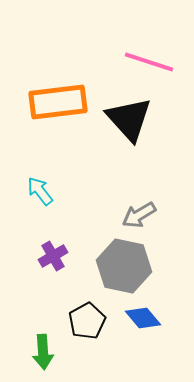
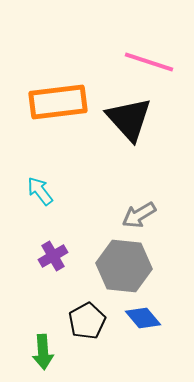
gray hexagon: rotated 6 degrees counterclockwise
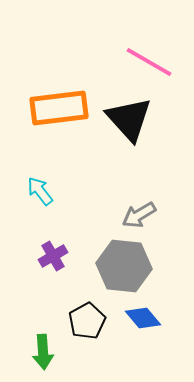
pink line: rotated 12 degrees clockwise
orange rectangle: moved 1 px right, 6 px down
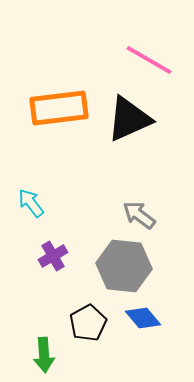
pink line: moved 2 px up
black triangle: rotated 48 degrees clockwise
cyan arrow: moved 9 px left, 12 px down
gray arrow: rotated 68 degrees clockwise
black pentagon: moved 1 px right, 2 px down
green arrow: moved 1 px right, 3 px down
